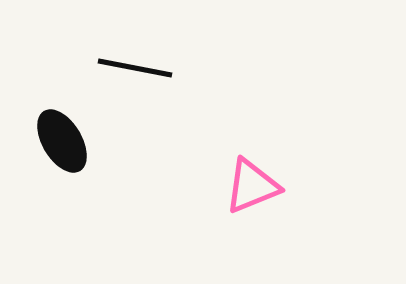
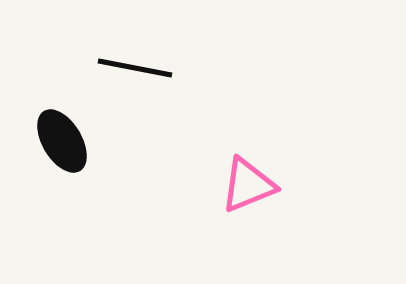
pink triangle: moved 4 px left, 1 px up
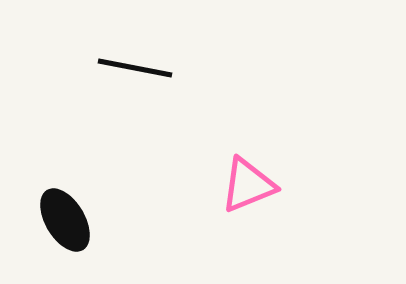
black ellipse: moved 3 px right, 79 px down
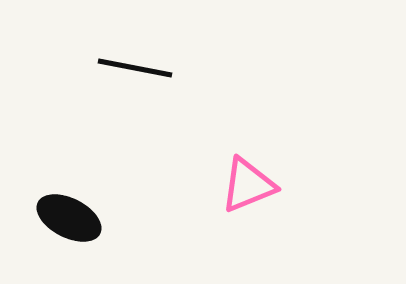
black ellipse: moved 4 px right, 2 px up; rotated 32 degrees counterclockwise
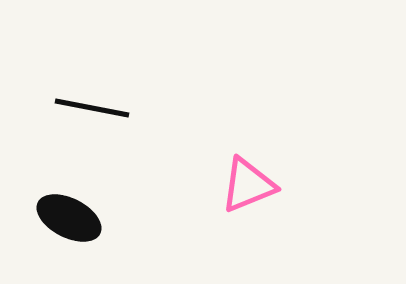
black line: moved 43 px left, 40 px down
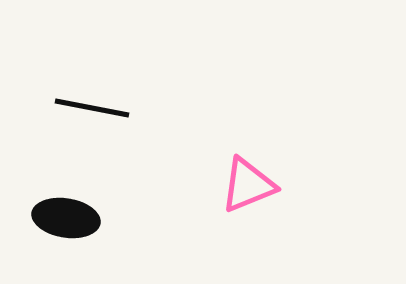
black ellipse: moved 3 px left; rotated 18 degrees counterclockwise
